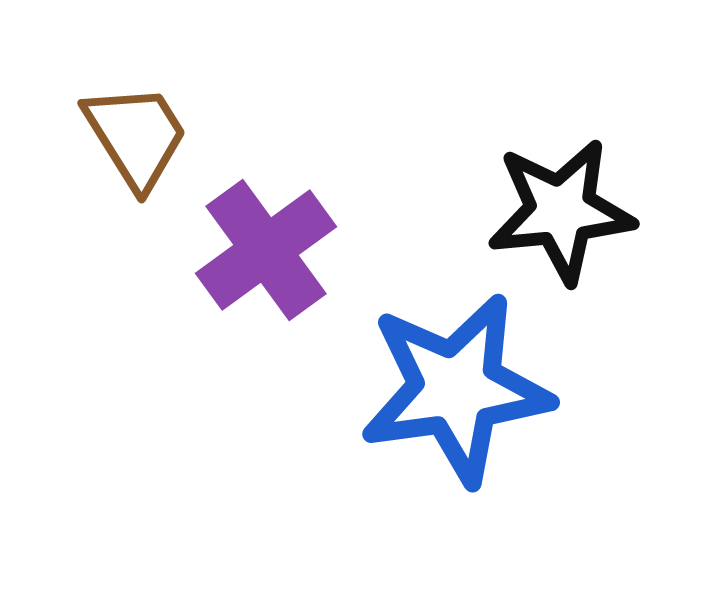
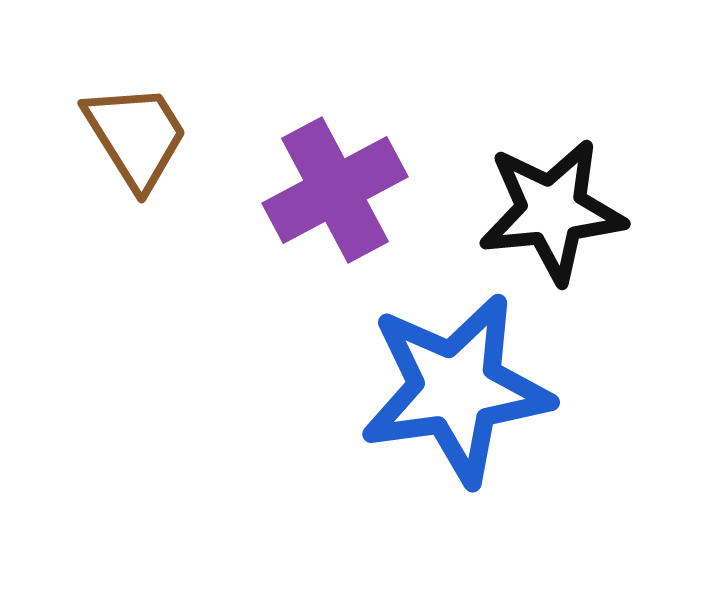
black star: moved 9 px left
purple cross: moved 69 px right, 60 px up; rotated 8 degrees clockwise
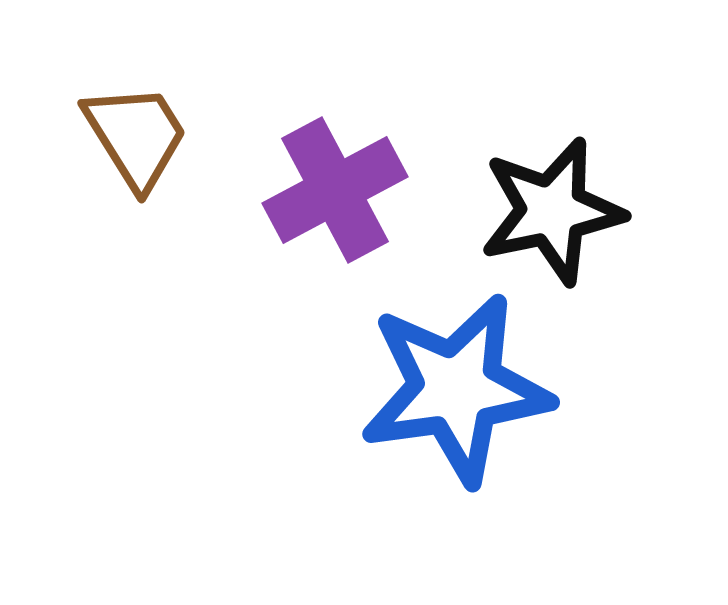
black star: rotated 6 degrees counterclockwise
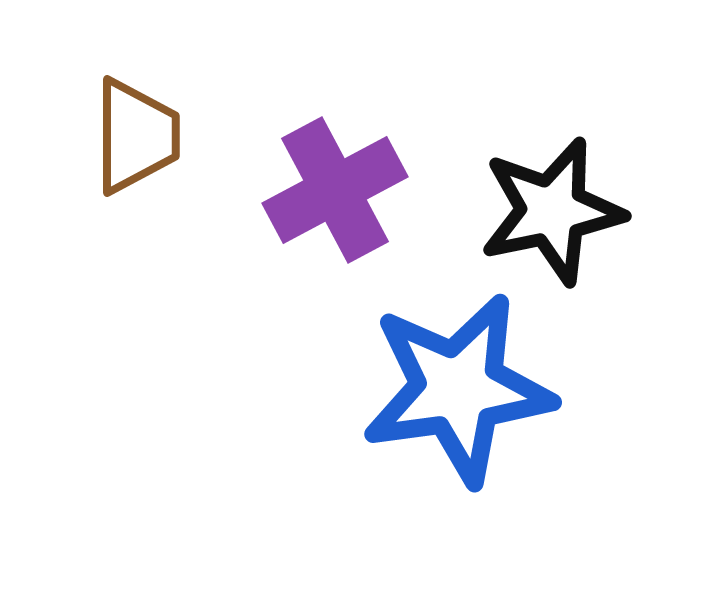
brown trapezoid: rotated 32 degrees clockwise
blue star: moved 2 px right
